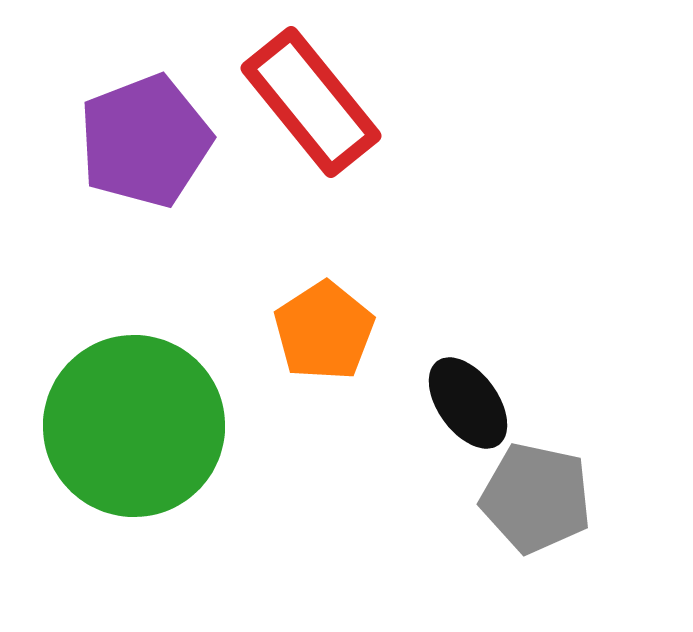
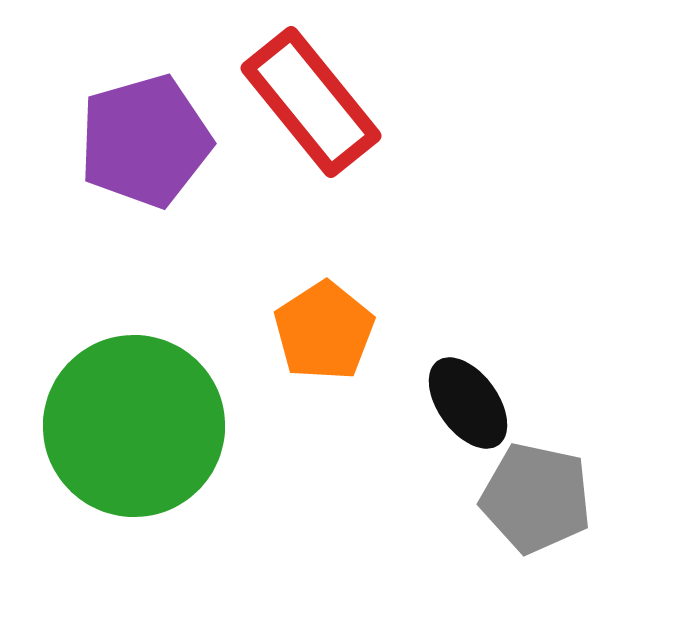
purple pentagon: rotated 5 degrees clockwise
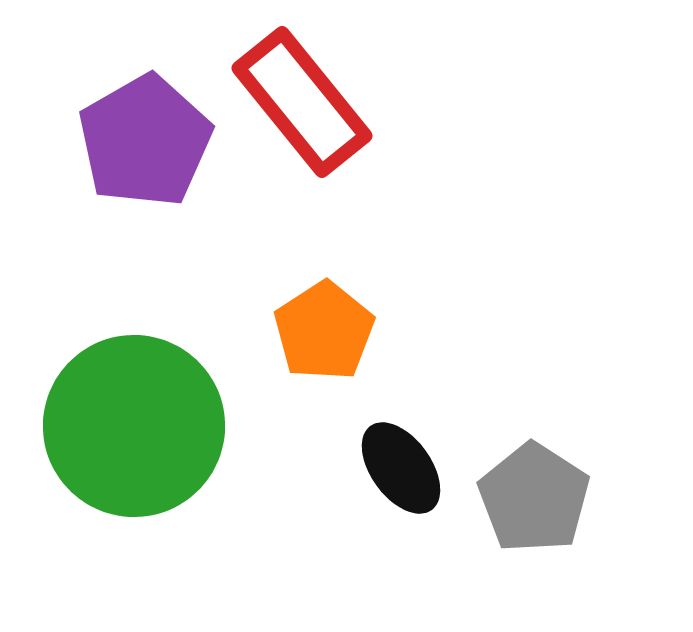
red rectangle: moved 9 px left
purple pentagon: rotated 14 degrees counterclockwise
black ellipse: moved 67 px left, 65 px down
gray pentagon: moved 2 px left; rotated 21 degrees clockwise
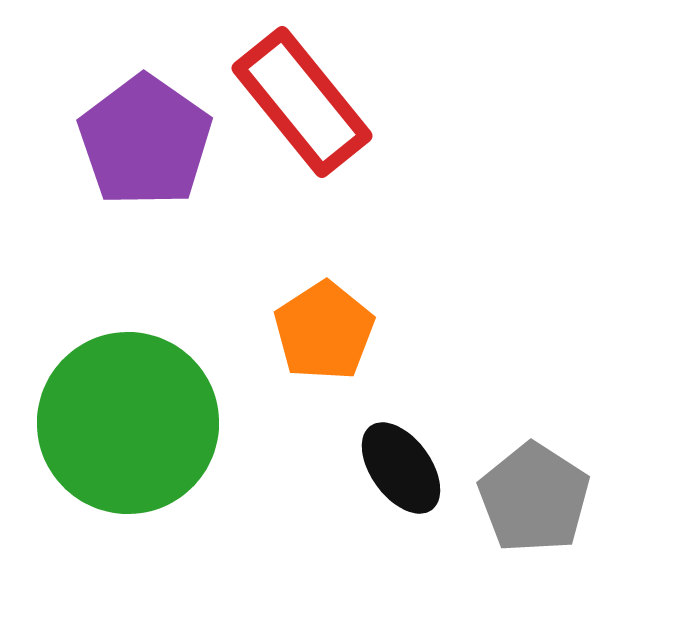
purple pentagon: rotated 7 degrees counterclockwise
green circle: moved 6 px left, 3 px up
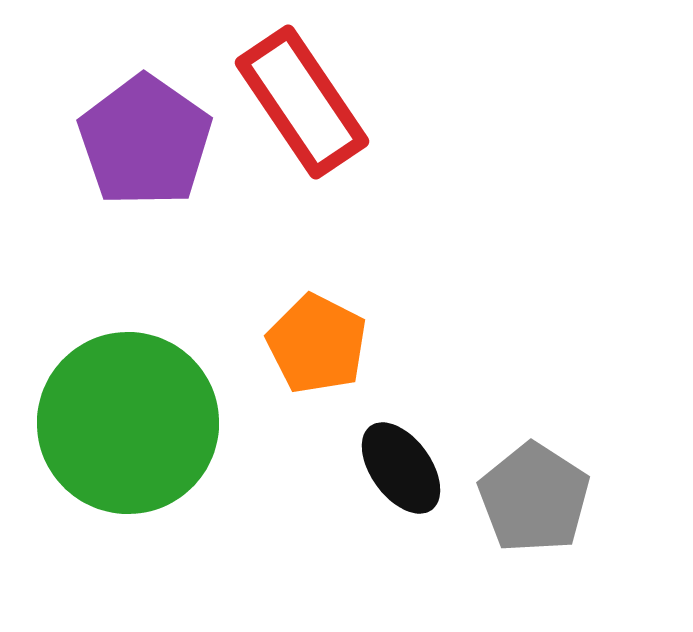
red rectangle: rotated 5 degrees clockwise
orange pentagon: moved 7 px left, 13 px down; rotated 12 degrees counterclockwise
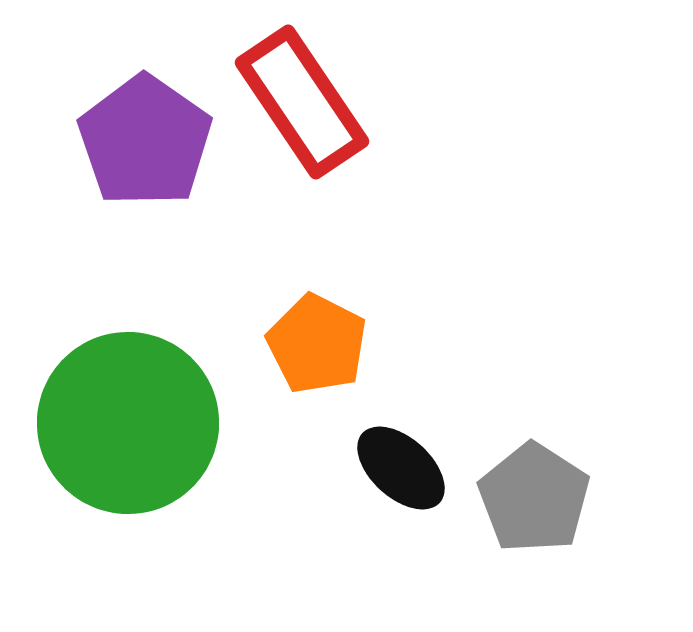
black ellipse: rotated 12 degrees counterclockwise
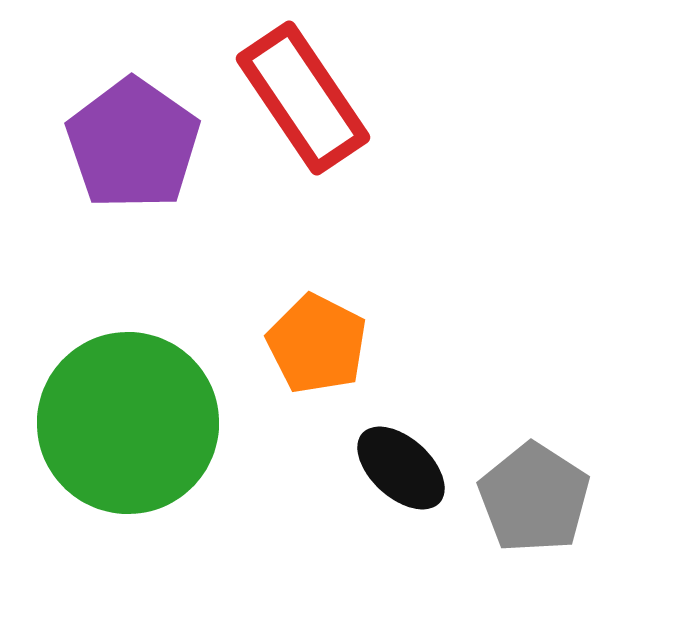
red rectangle: moved 1 px right, 4 px up
purple pentagon: moved 12 px left, 3 px down
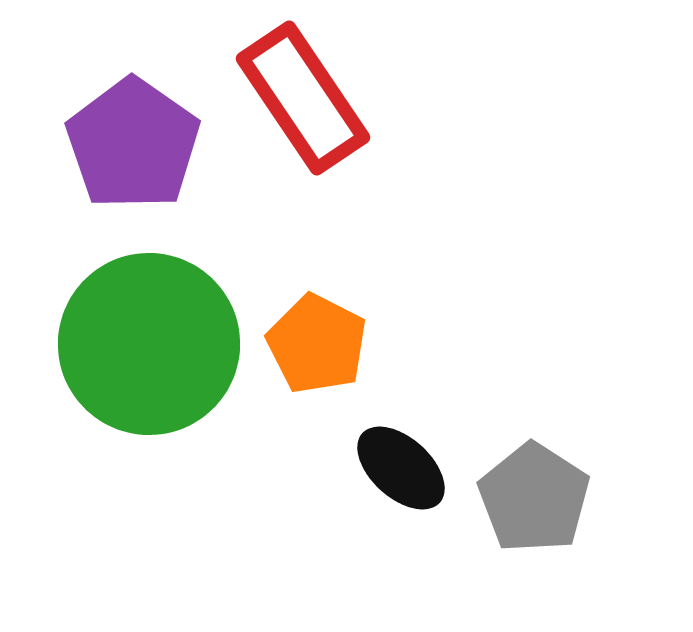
green circle: moved 21 px right, 79 px up
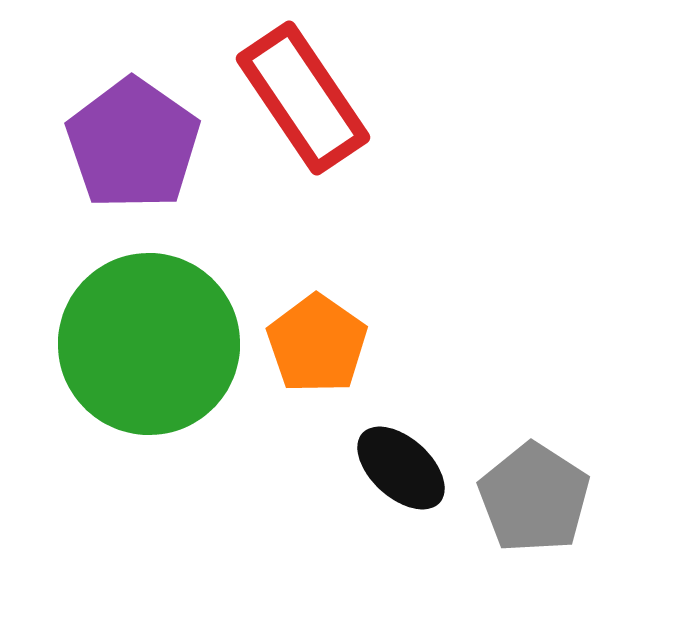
orange pentagon: rotated 8 degrees clockwise
